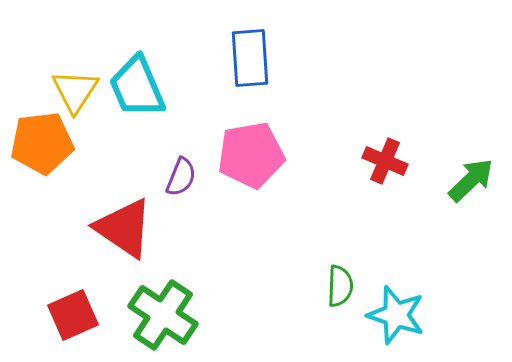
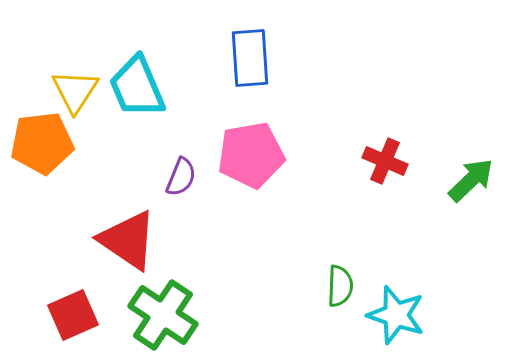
red triangle: moved 4 px right, 12 px down
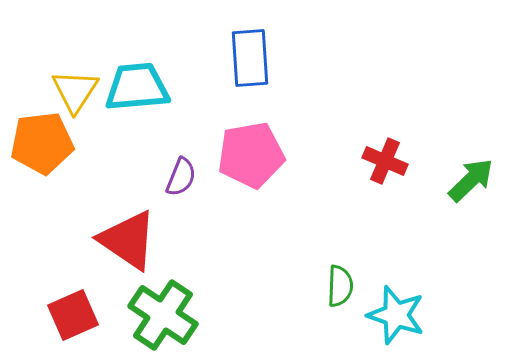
cyan trapezoid: rotated 108 degrees clockwise
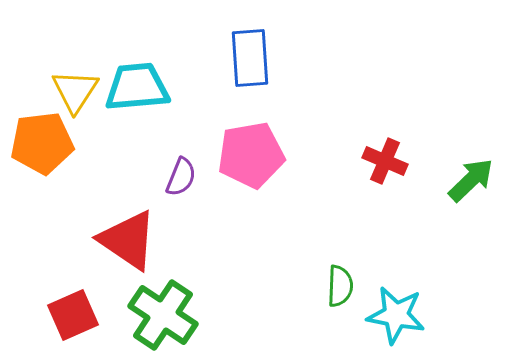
cyan star: rotated 8 degrees counterclockwise
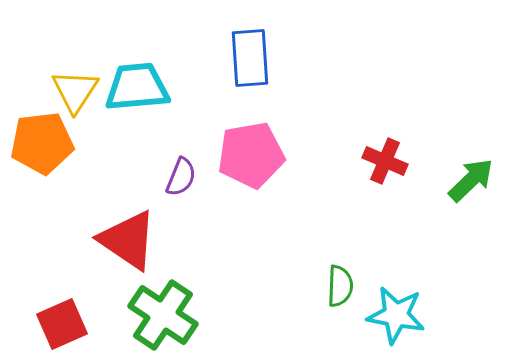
red square: moved 11 px left, 9 px down
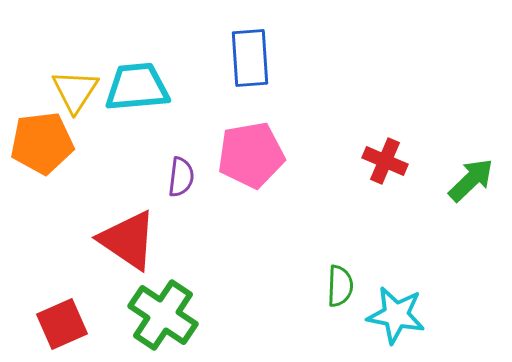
purple semicircle: rotated 15 degrees counterclockwise
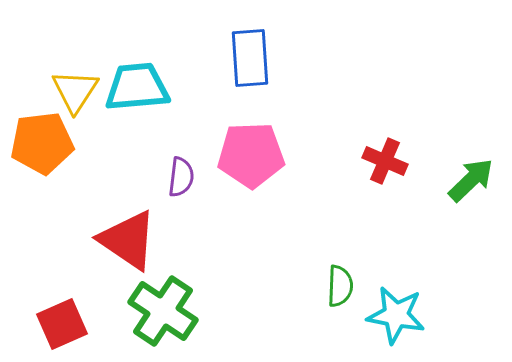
pink pentagon: rotated 8 degrees clockwise
green cross: moved 4 px up
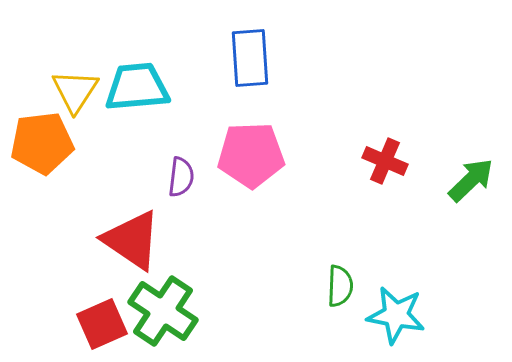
red triangle: moved 4 px right
red square: moved 40 px right
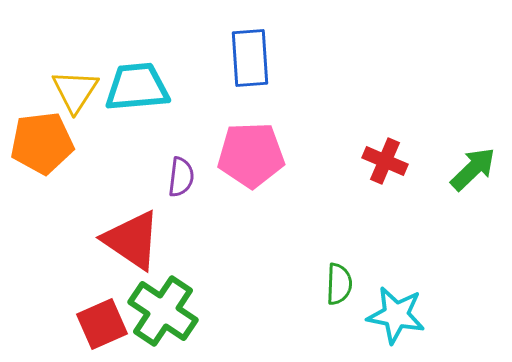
green arrow: moved 2 px right, 11 px up
green semicircle: moved 1 px left, 2 px up
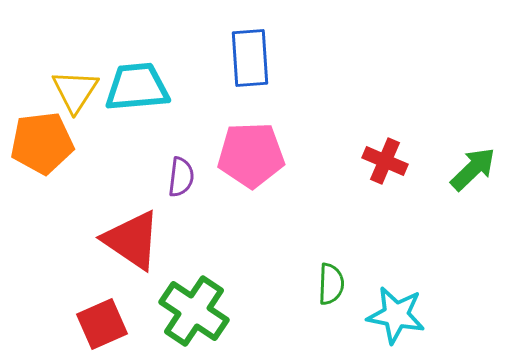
green semicircle: moved 8 px left
green cross: moved 31 px right
